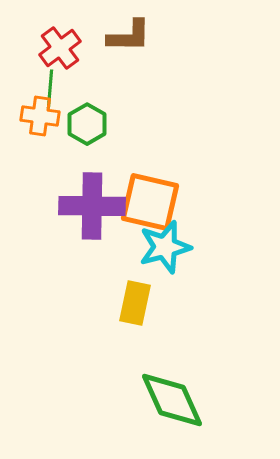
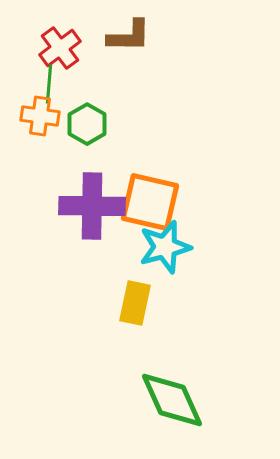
green line: moved 1 px left, 5 px up
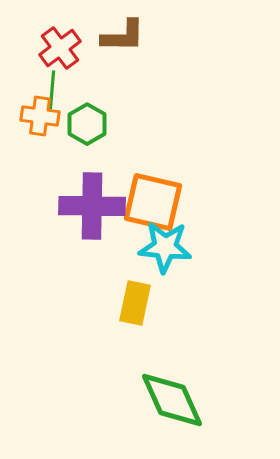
brown L-shape: moved 6 px left
green line: moved 3 px right, 6 px down
orange square: moved 3 px right
cyan star: rotated 20 degrees clockwise
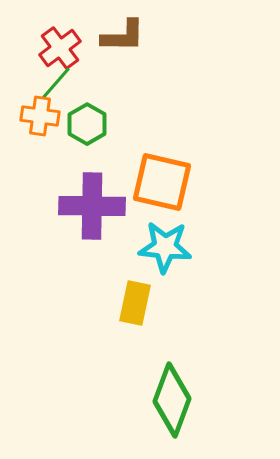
green line: moved 4 px right, 7 px up; rotated 36 degrees clockwise
orange square: moved 9 px right, 20 px up
green diamond: rotated 44 degrees clockwise
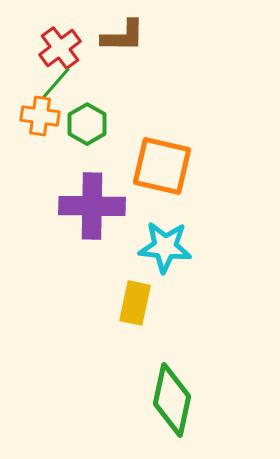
orange square: moved 16 px up
green diamond: rotated 8 degrees counterclockwise
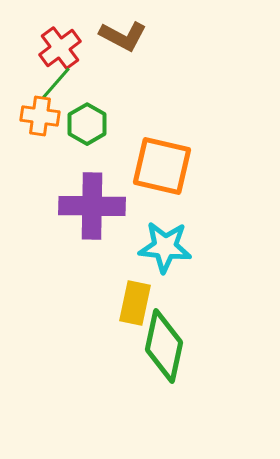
brown L-shape: rotated 27 degrees clockwise
green diamond: moved 8 px left, 54 px up
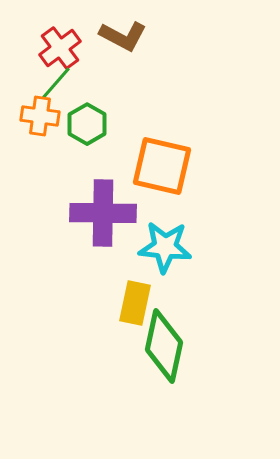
purple cross: moved 11 px right, 7 px down
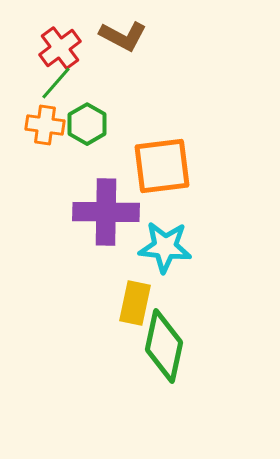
orange cross: moved 5 px right, 9 px down
orange square: rotated 20 degrees counterclockwise
purple cross: moved 3 px right, 1 px up
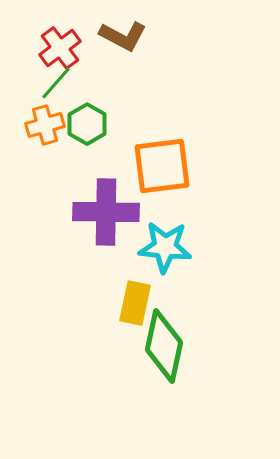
orange cross: rotated 24 degrees counterclockwise
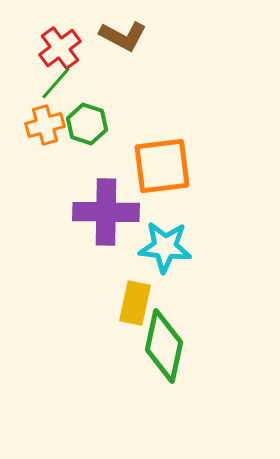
green hexagon: rotated 12 degrees counterclockwise
